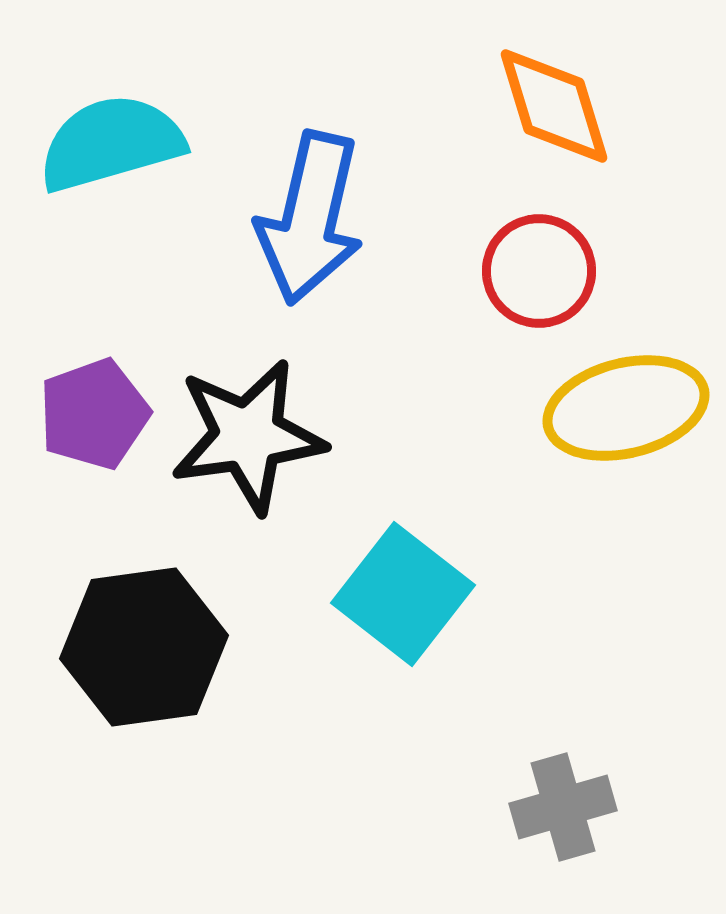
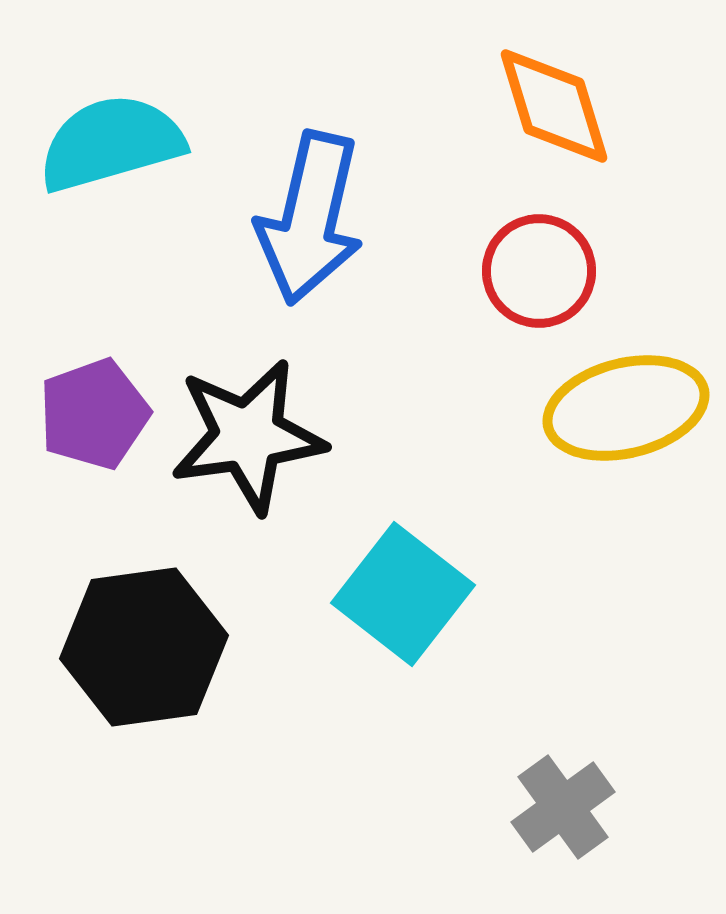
gray cross: rotated 20 degrees counterclockwise
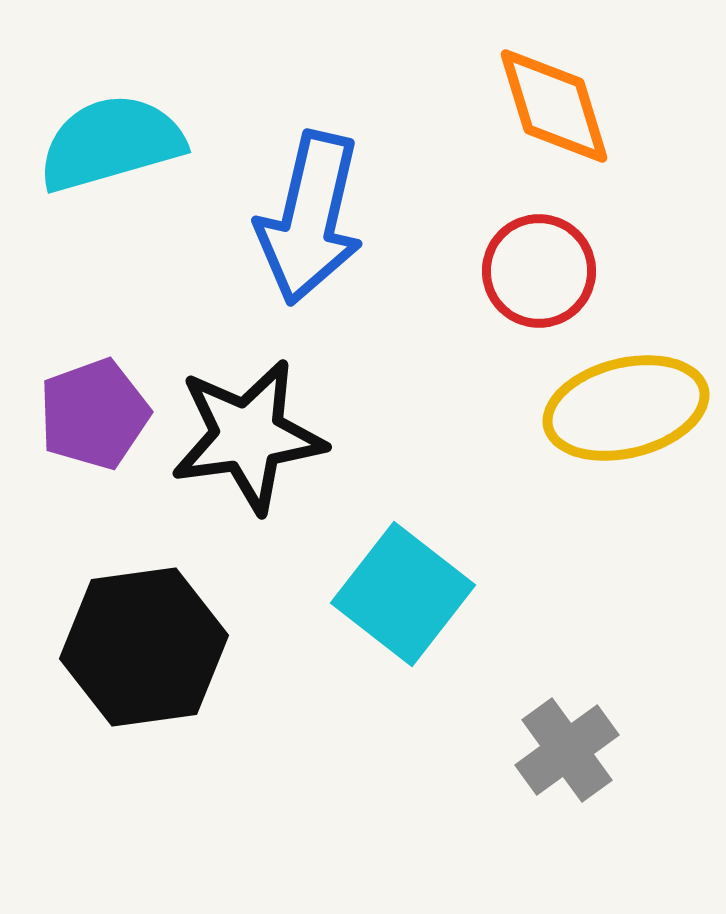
gray cross: moved 4 px right, 57 px up
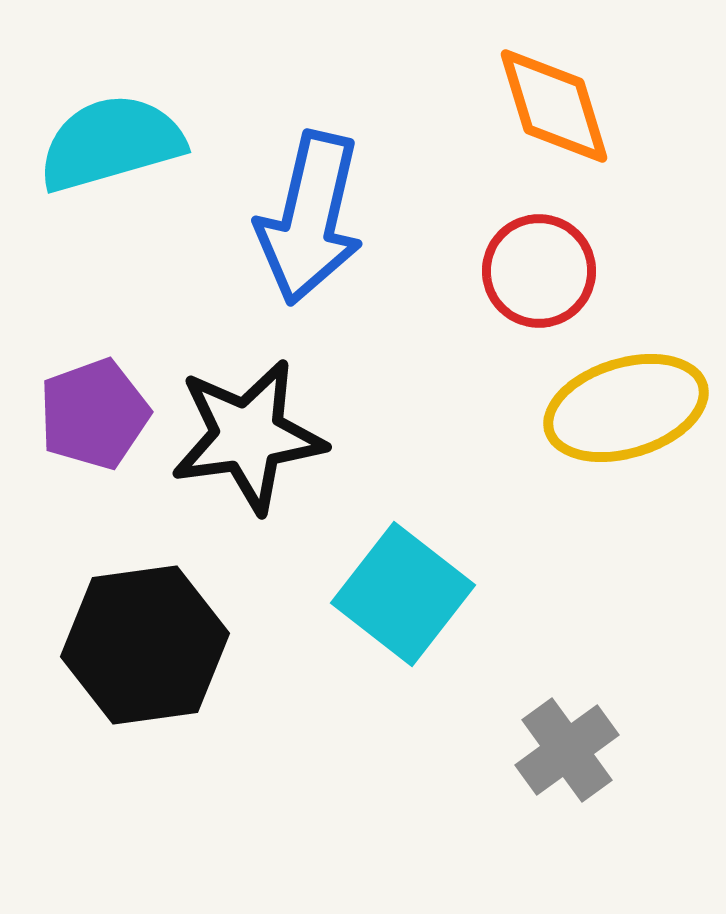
yellow ellipse: rotated 3 degrees counterclockwise
black hexagon: moved 1 px right, 2 px up
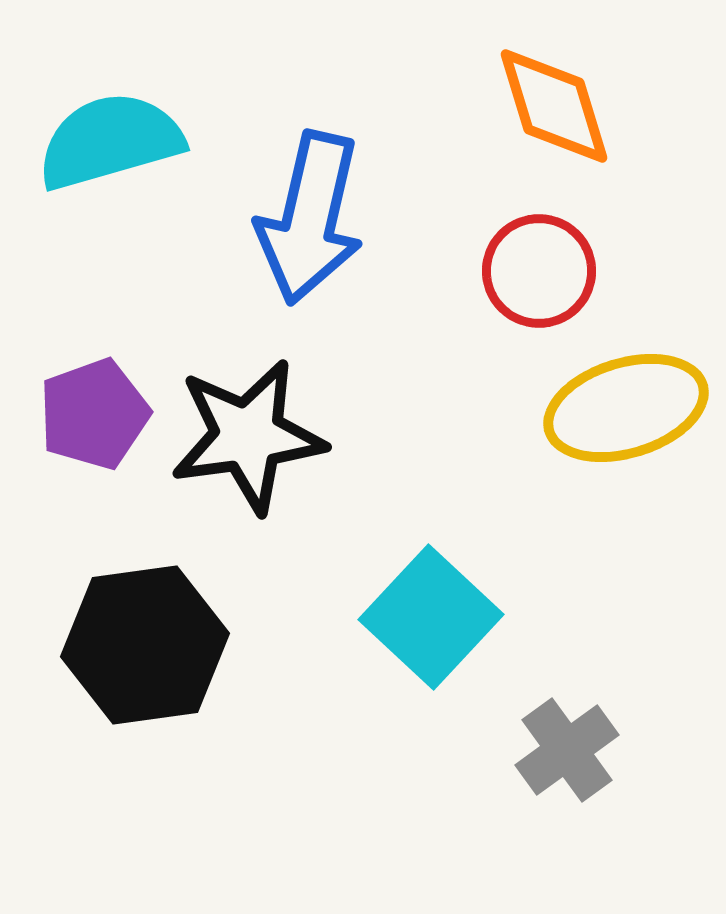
cyan semicircle: moved 1 px left, 2 px up
cyan square: moved 28 px right, 23 px down; rotated 5 degrees clockwise
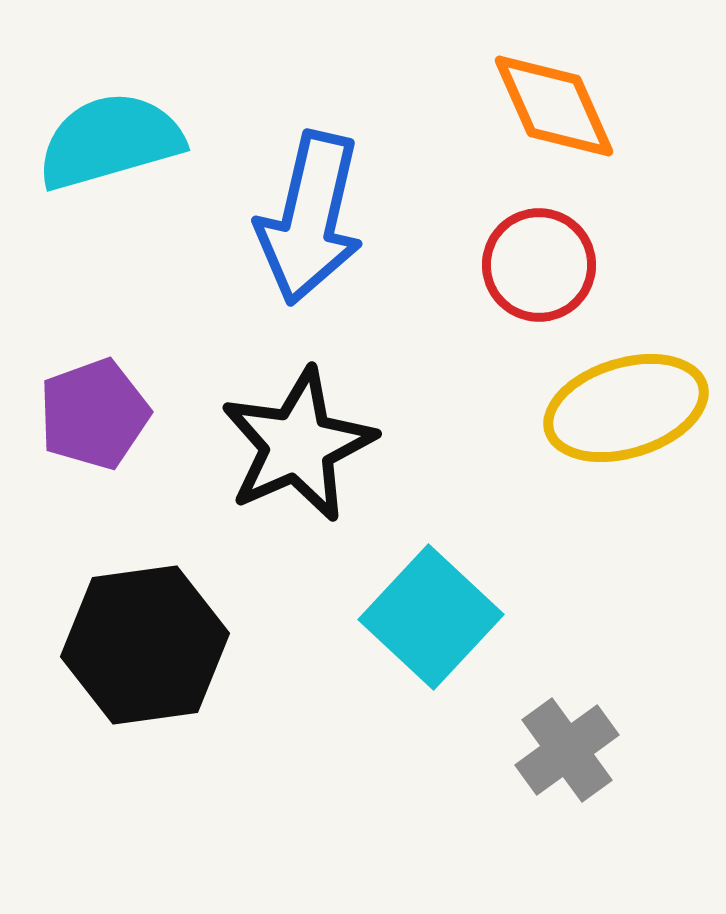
orange diamond: rotated 7 degrees counterclockwise
red circle: moved 6 px up
black star: moved 50 px right, 9 px down; rotated 16 degrees counterclockwise
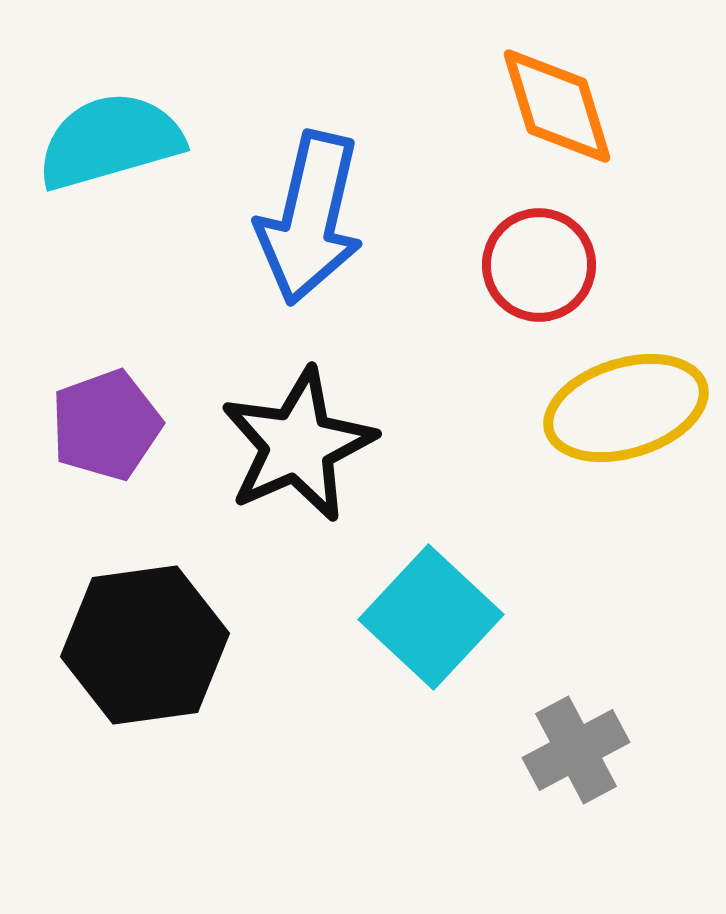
orange diamond: moved 3 px right; rotated 7 degrees clockwise
purple pentagon: moved 12 px right, 11 px down
gray cross: moved 9 px right; rotated 8 degrees clockwise
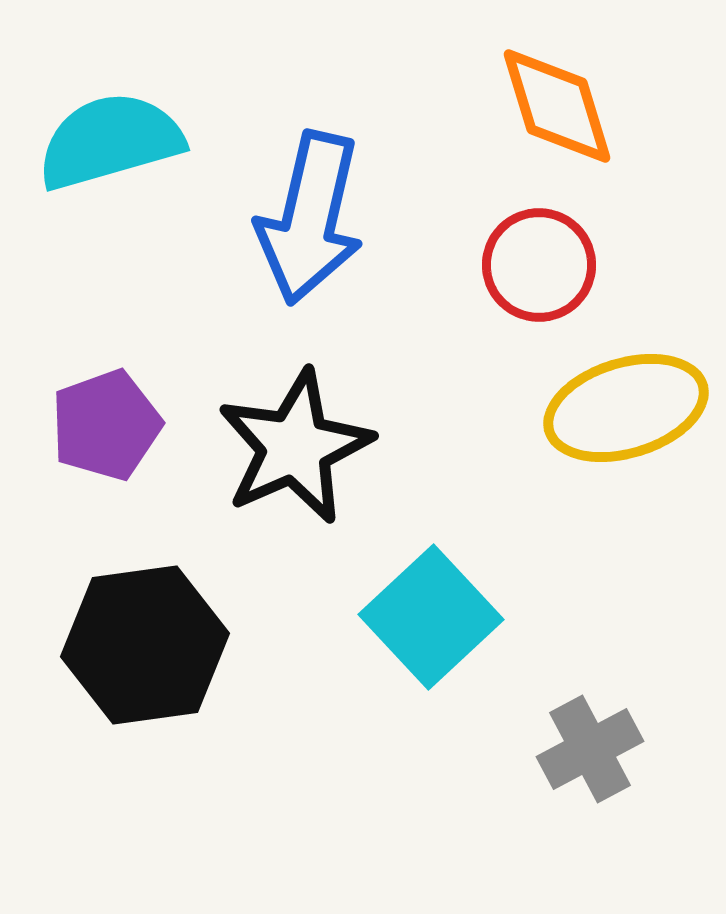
black star: moved 3 px left, 2 px down
cyan square: rotated 4 degrees clockwise
gray cross: moved 14 px right, 1 px up
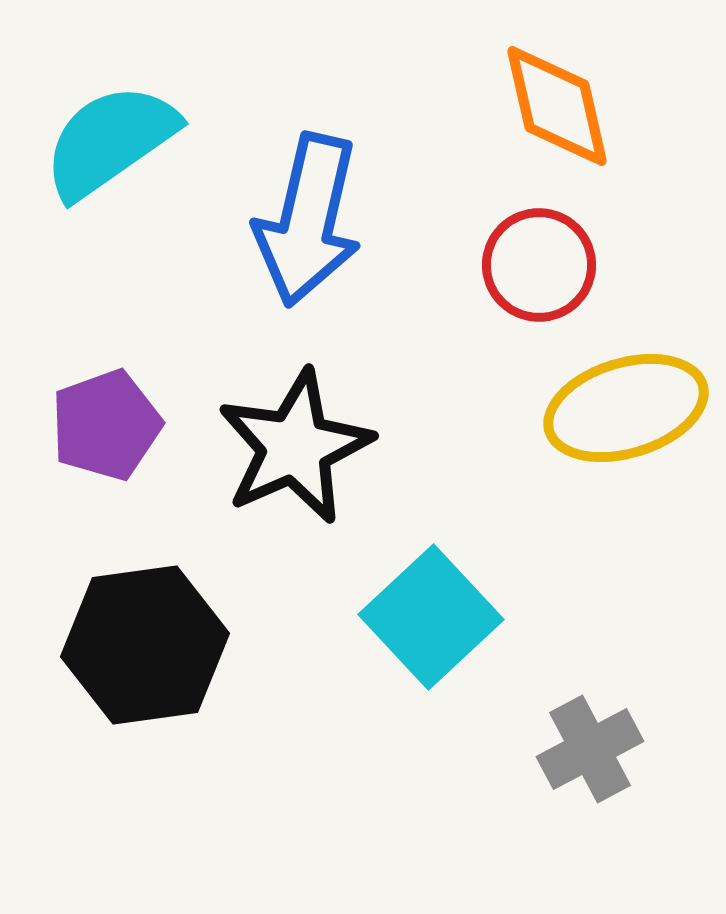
orange diamond: rotated 4 degrees clockwise
cyan semicircle: rotated 19 degrees counterclockwise
blue arrow: moved 2 px left, 2 px down
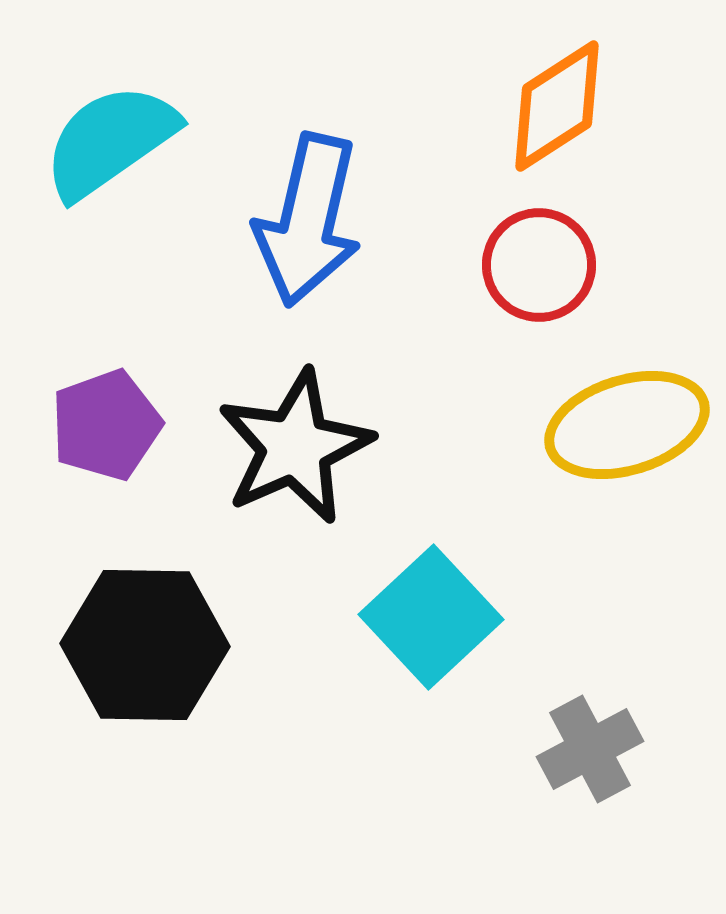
orange diamond: rotated 70 degrees clockwise
yellow ellipse: moved 1 px right, 17 px down
black hexagon: rotated 9 degrees clockwise
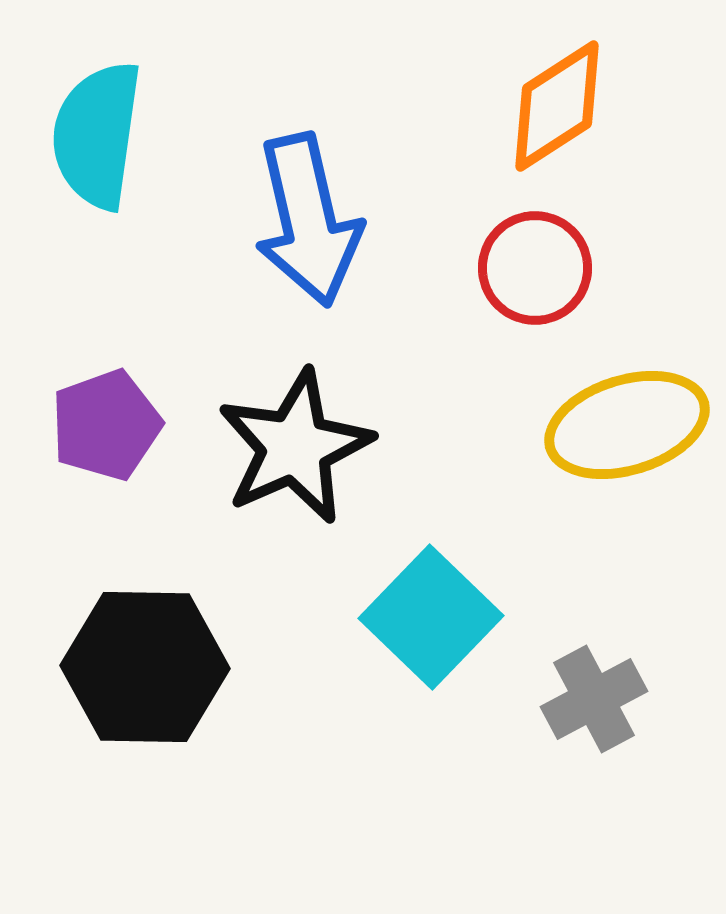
cyan semicircle: moved 13 px left, 6 px up; rotated 47 degrees counterclockwise
blue arrow: rotated 26 degrees counterclockwise
red circle: moved 4 px left, 3 px down
cyan square: rotated 3 degrees counterclockwise
black hexagon: moved 22 px down
gray cross: moved 4 px right, 50 px up
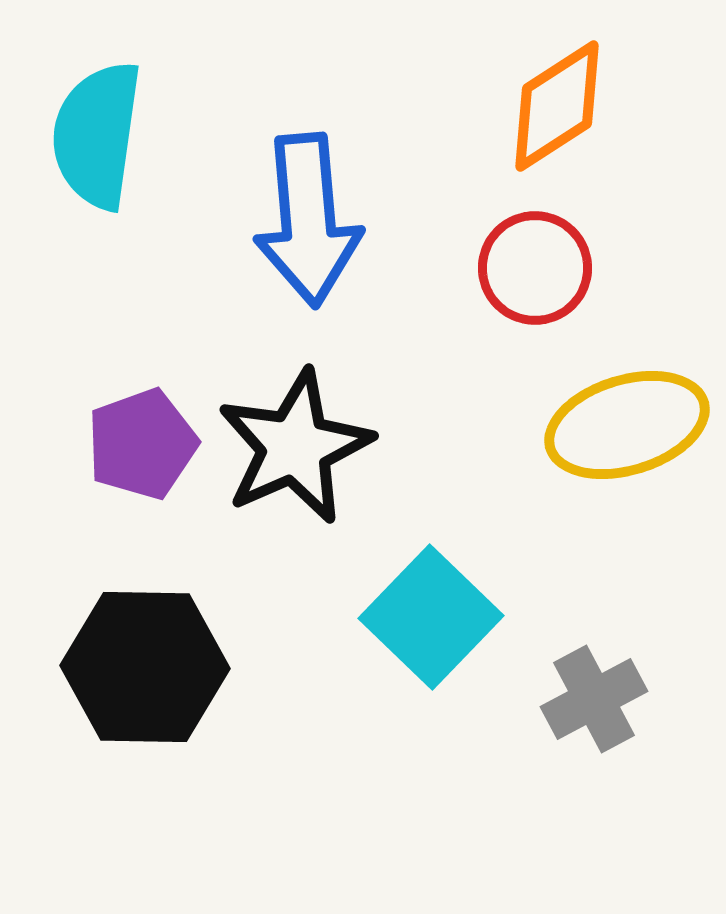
blue arrow: rotated 8 degrees clockwise
purple pentagon: moved 36 px right, 19 px down
